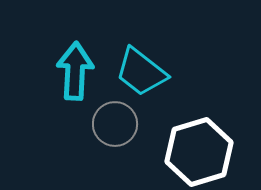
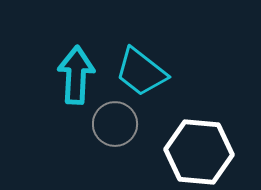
cyan arrow: moved 1 px right, 4 px down
white hexagon: rotated 22 degrees clockwise
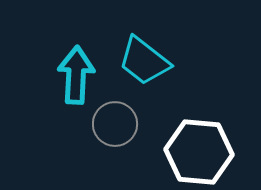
cyan trapezoid: moved 3 px right, 11 px up
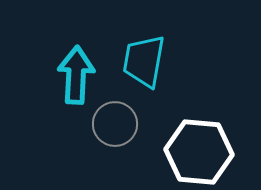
cyan trapezoid: rotated 62 degrees clockwise
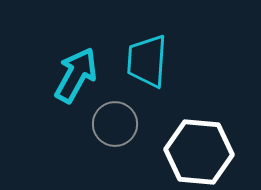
cyan trapezoid: moved 3 px right; rotated 6 degrees counterclockwise
cyan arrow: rotated 26 degrees clockwise
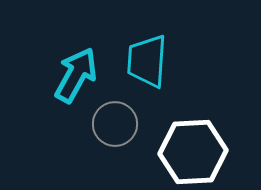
white hexagon: moved 6 px left; rotated 8 degrees counterclockwise
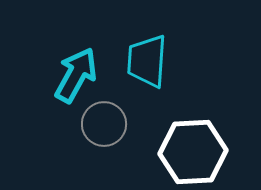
gray circle: moved 11 px left
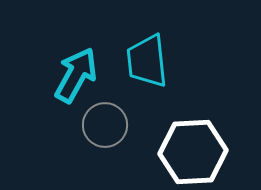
cyan trapezoid: rotated 10 degrees counterclockwise
gray circle: moved 1 px right, 1 px down
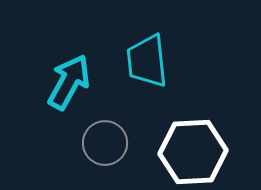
cyan arrow: moved 7 px left, 7 px down
gray circle: moved 18 px down
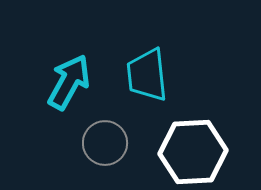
cyan trapezoid: moved 14 px down
